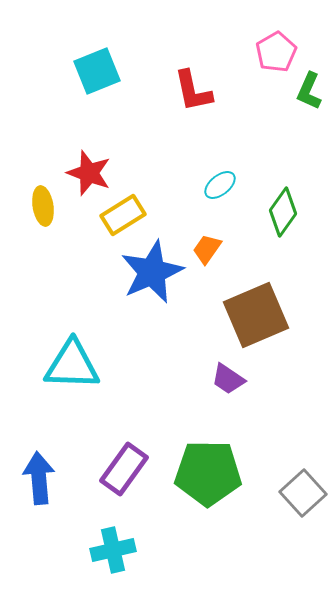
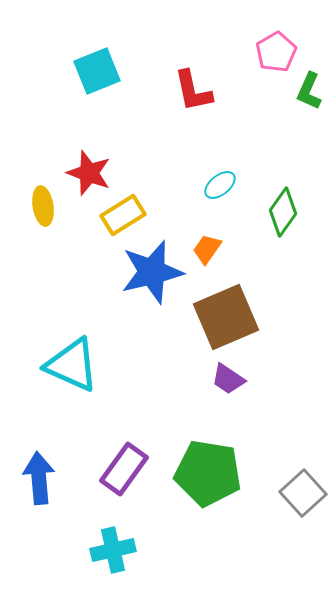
blue star: rotated 10 degrees clockwise
brown square: moved 30 px left, 2 px down
cyan triangle: rotated 22 degrees clockwise
green pentagon: rotated 8 degrees clockwise
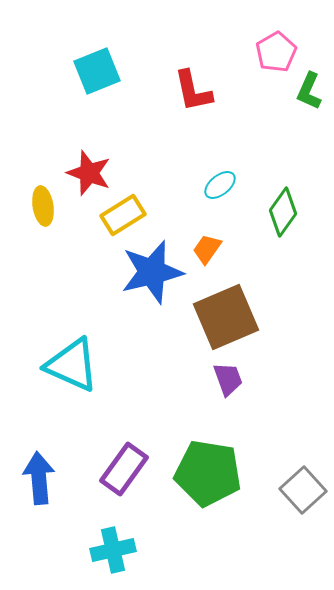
purple trapezoid: rotated 144 degrees counterclockwise
gray square: moved 3 px up
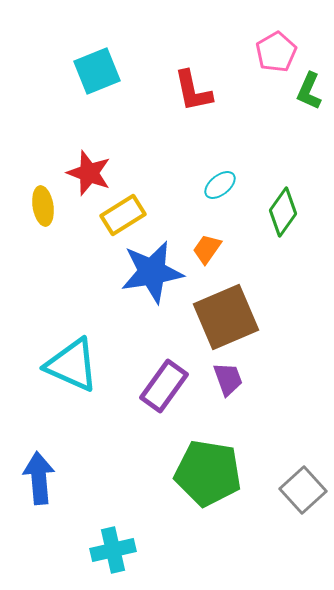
blue star: rotated 4 degrees clockwise
purple rectangle: moved 40 px right, 83 px up
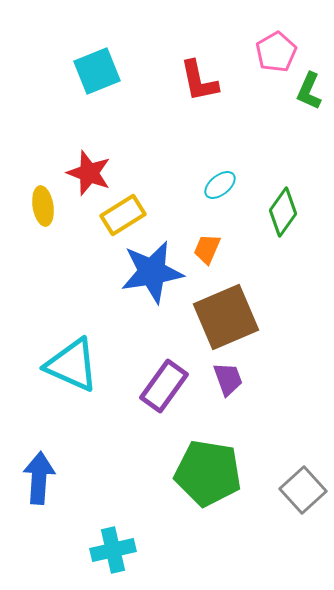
red L-shape: moved 6 px right, 10 px up
orange trapezoid: rotated 12 degrees counterclockwise
blue arrow: rotated 9 degrees clockwise
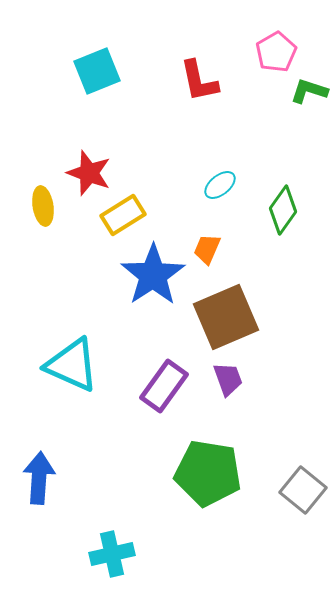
green L-shape: rotated 84 degrees clockwise
green diamond: moved 2 px up
blue star: moved 1 px right, 3 px down; rotated 24 degrees counterclockwise
gray square: rotated 9 degrees counterclockwise
cyan cross: moved 1 px left, 4 px down
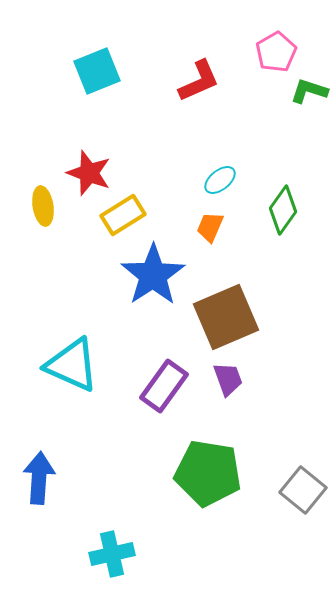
red L-shape: rotated 102 degrees counterclockwise
cyan ellipse: moved 5 px up
orange trapezoid: moved 3 px right, 22 px up
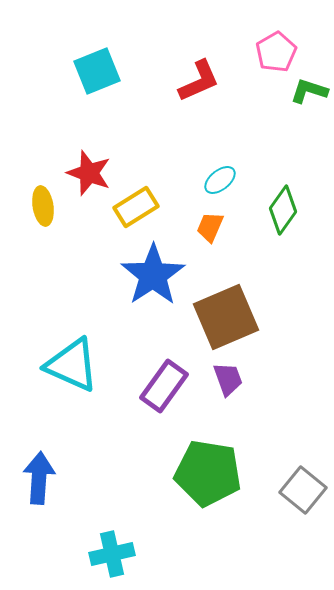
yellow rectangle: moved 13 px right, 8 px up
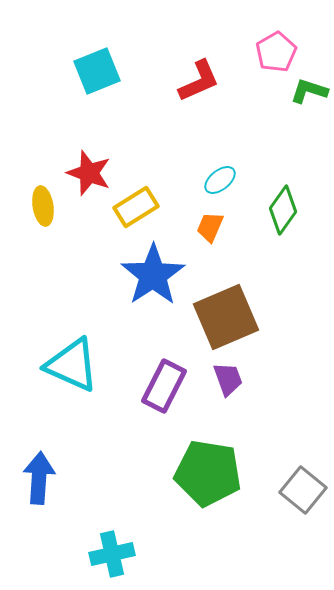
purple rectangle: rotated 9 degrees counterclockwise
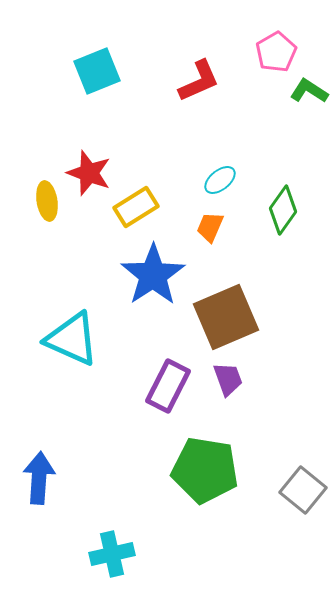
green L-shape: rotated 15 degrees clockwise
yellow ellipse: moved 4 px right, 5 px up
cyan triangle: moved 26 px up
purple rectangle: moved 4 px right
green pentagon: moved 3 px left, 3 px up
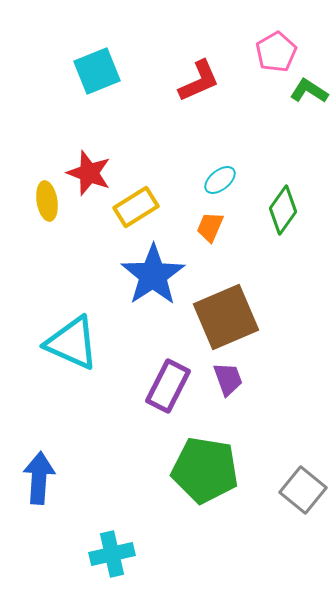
cyan triangle: moved 4 px down
